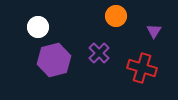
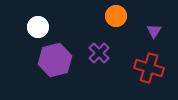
purple hexagon: moved 1 px right
red cross: moved 7 px right
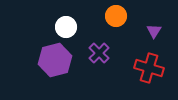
white circle: moved 28 px right
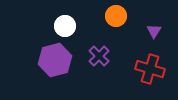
white circle: moved 1 px left, 1 px up
purple cross: moved 3 px down
red cross: moved 1 px right, 1 px down
